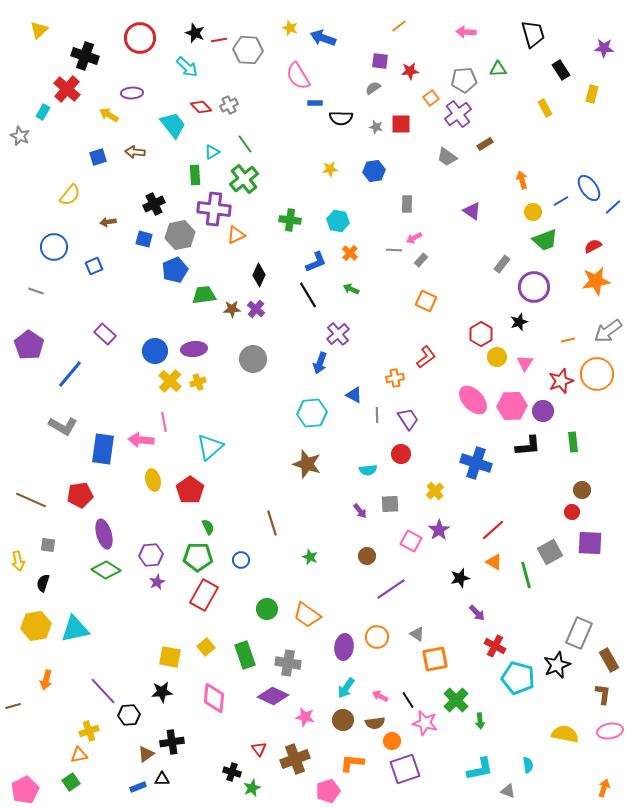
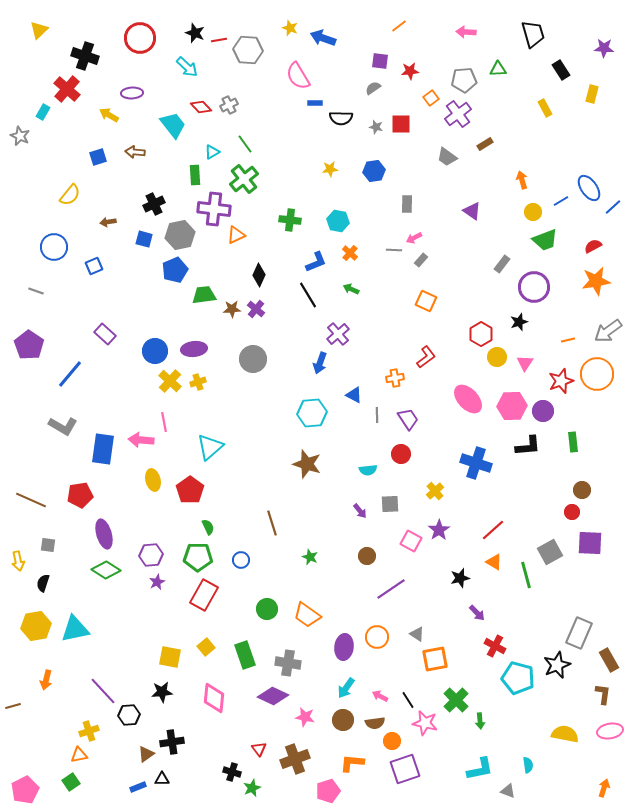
pink ellipse at (473, 400): moved 5 px left, 1 px up
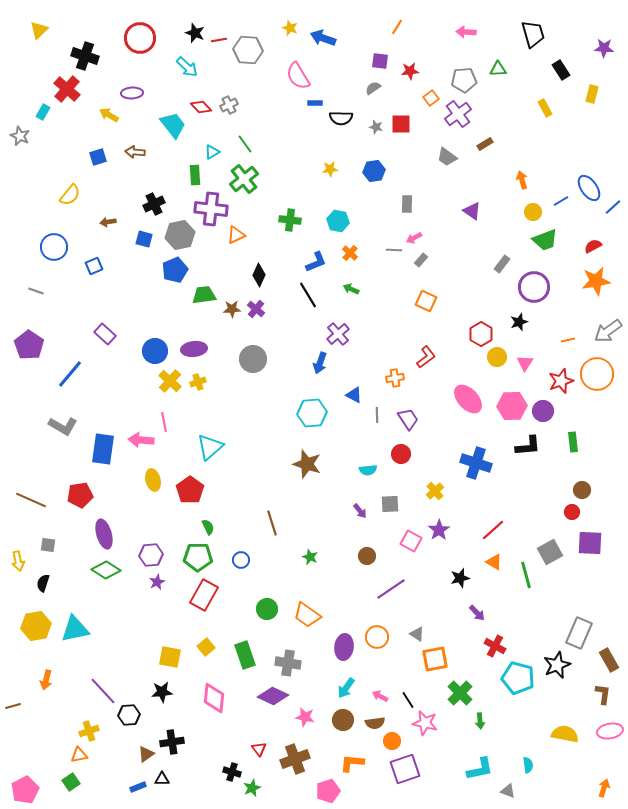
orange line at (399, 26): moved 2 px left, 1 px down; rotated 21 degrees counterclockwise
purple cross at (214, 209): moved 3 px left
green cross at (456, 700): moved 4 px right, 7 px up
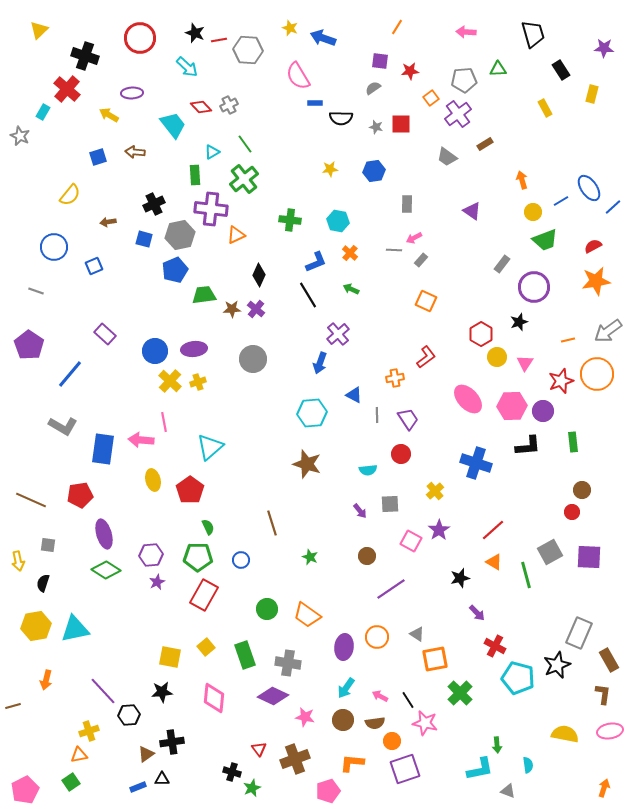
purple square at (590, 543): moved 1 px left, 14 px down
green arrow at (480, 721): moved 17 px right, 24 px down
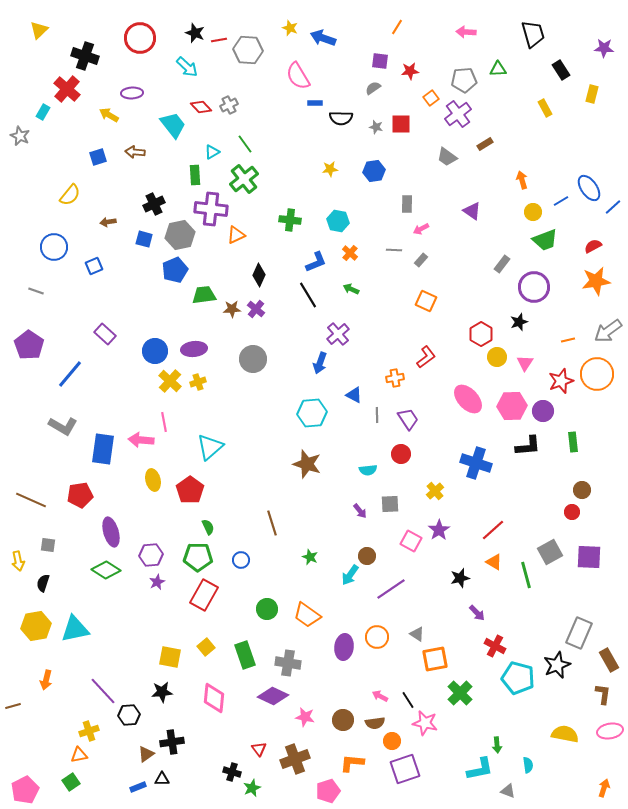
pink arrow at (414, 238): moved 7 px right, 9 px up
purple ellipse at (104, 534): moved 7 px right, 2 px up
cyan arrow at (346, 688): moved 4 px right, 113 px up
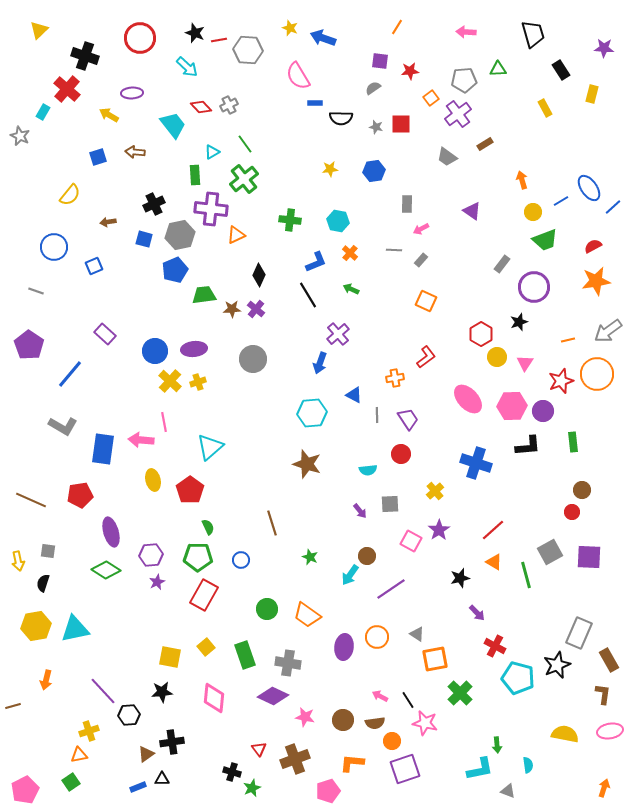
gray square at (48, 545): moved 6 px down
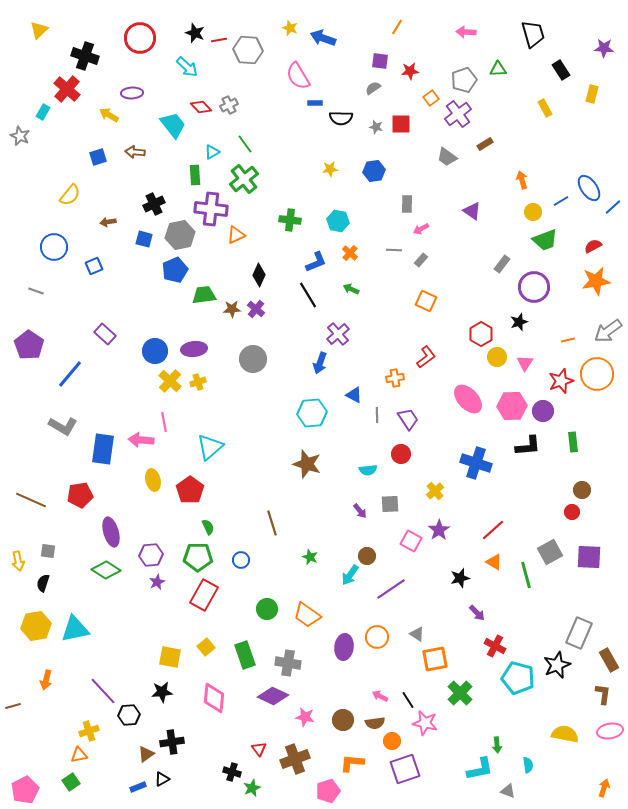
gray pentagon at (464, 80): rotated 15 degrees counterclockwise
black triangle at (162, 779): rotated 28 degrees counterclockwise
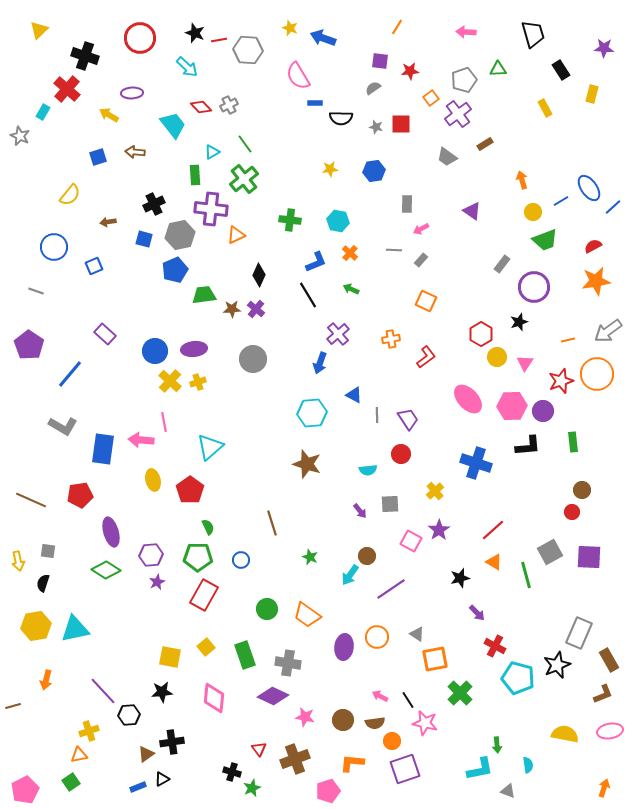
orange cross at (395, 378): moved 4 px left, 39 px up
brown L-shape at (603, 694): rotated 60 degrees clockwise
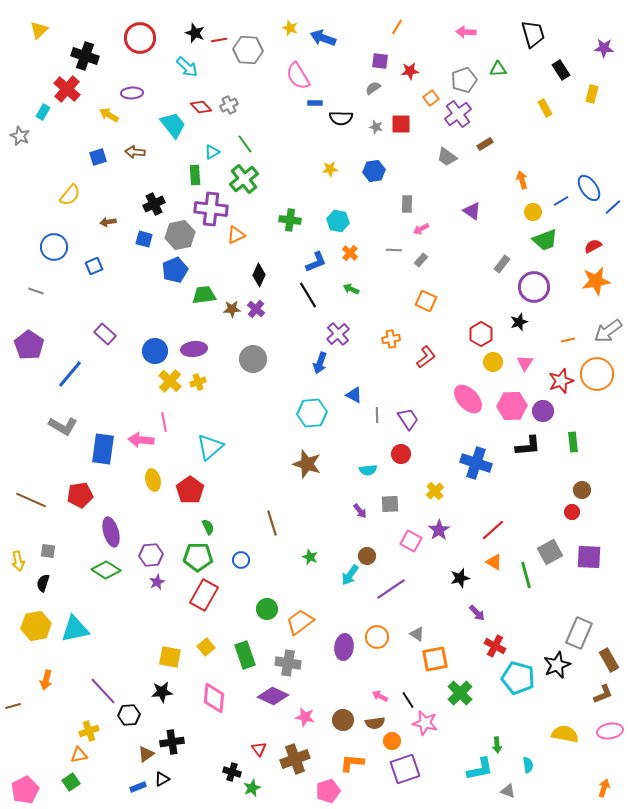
yellow circle at (497, 357): moved 4 px left, 5 px down
orange trapezoid at (307, 615): moved 7 px left, 7 px down; rotated 108 degrees clockwise
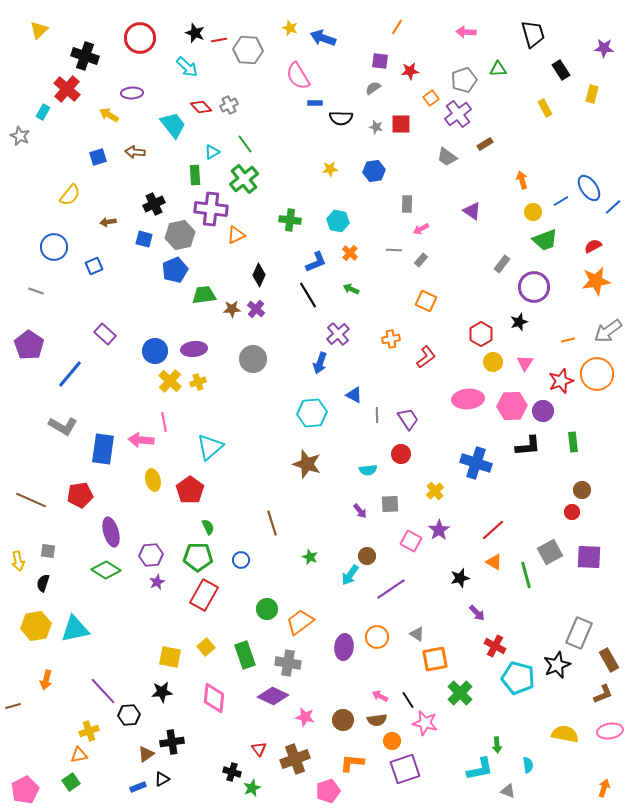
pink ellipse at (468, 399): rotated 52 degrees counterclockwise
brown semicircle at (375, 723): moved 2 px right, 3 px up
